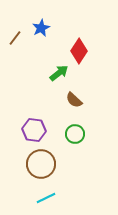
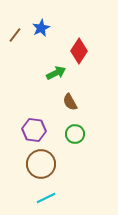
brown line: moved 3 px up
green arrow: moved 3 px left; rotated 12 degrees clockwise
brown semicircle: moved 4 px left, 2 px down; rotated 18 degrees clockwise
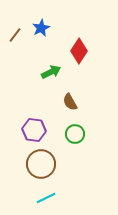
green arrow: moved 5 px left, 1 px up
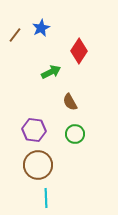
brown circle: moved 3 px left, 1 px down
cyan line: rotated 66 degrees counterclockwise
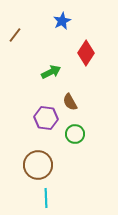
blue star: moved 21 px right, 7 px up
red diamond: moved 7 px right, 2 px down
purple hexagon: moved 12 px right, 12 px up
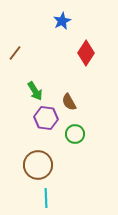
brown line: moved 18 px down
green arrow: moved 16 px left, 19 px down; rotated 84 degrees clockwise
brown semicircle: moved 1 px left
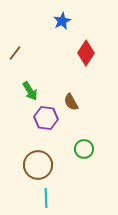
green arrow: moved 5 px left
brown semicircle: moved 2 px right
green circle: moved 9 px right, 15 px down
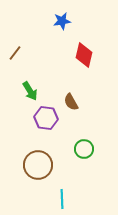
blue star: rotated 18 degrees clockwise
red diamond: moved 2 px left, 2 px down; rotated 20 degrees counterclockwise
cyan line: moved 16 px right, 1 px down
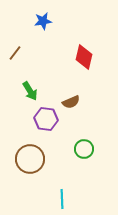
blue star: moved 19 px left
red diamond: moved 2 px down
brown semicircle: rotated 84 degrees counterclockwise
purple hexagon: moved 1 px down
brown circle: moved 8 px left, 6 px up
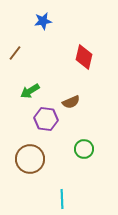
green arrow: rotated 90 degrees clockwise
